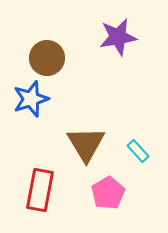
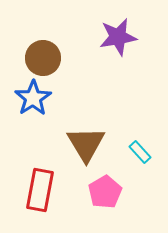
brown circle: moved 4 px left
blue star: moved 2 px right, 1 px up; rotated 15 degrees counterclockwise
cyan rectangle: moved 2 px right, 1 px down
pink pentagon: moved 3 px left, 1 px up
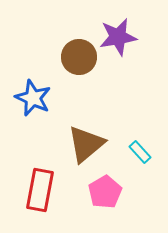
brown circle: moved 36 px right, 1 px up
blue star: rotated 15 degrees counterclockwise
brown triangle: rotated 21 degrees clockwise
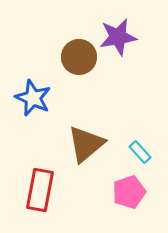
pink pentagon: moved 24 px right; rotated 12 degrees clockwise
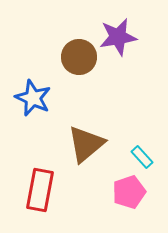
cyan rectangle: moved 2 px right, 5 px down
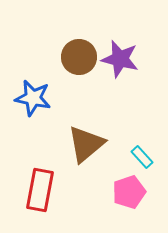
purple star: moved 2 px right, 22 px down; rotated 24 degrees clockwise
blue star: rotated 12 degrees counterclockwise
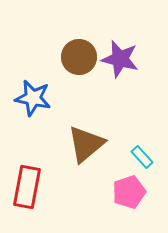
red rectangle: moved 13 px left, 3 px up
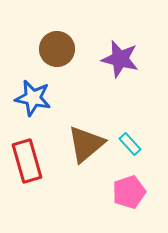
brown circle: moved 22 px left, 8 px up
cyan rectangle: moved 12 px left, 13 px up
red rectangle: moved 26 px up; rotated 27 degrees counterclockwise
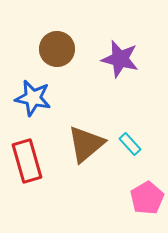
pink pentagon: moved 18 px right, 6 px down; rotated 12 degrees counterclockwise
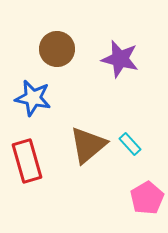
brown triangle: moved 2 px right, 1 px down
